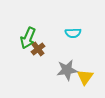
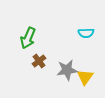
cyan semicircle: moved 13 px right
brown cross: moved 1 px right, 12 px down
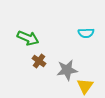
green arrow: rotated 90 degrees counterclockwise
brown cross: rotated 16 degrees counterclockwise
yellow triangle: moved 9 px down
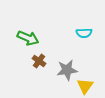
cyan semicircle: moved 2 px left
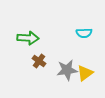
green arrow: rotated 20 degrees counterclockwise
yellow triangle: moved 13 px up; rotated 18 degrees clockwise
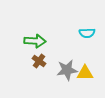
cyan semicircle: moved 3 px right
green arrow: moved 7 px right, 3 px down
yellow triangle: rotated 36 degrees clockwise
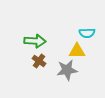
yellow triangle: moved 8 px left, 22 px up
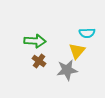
yellow triangle: rotated 48 degrees counterclockwise
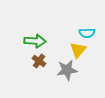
yellow triangle: moved 1 px right, 1 px up
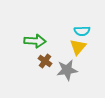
cyan semicircle: moved 5 px left, 2 px up
yellow triangle: moved 3 px up
brown cross: moved 6 px right
